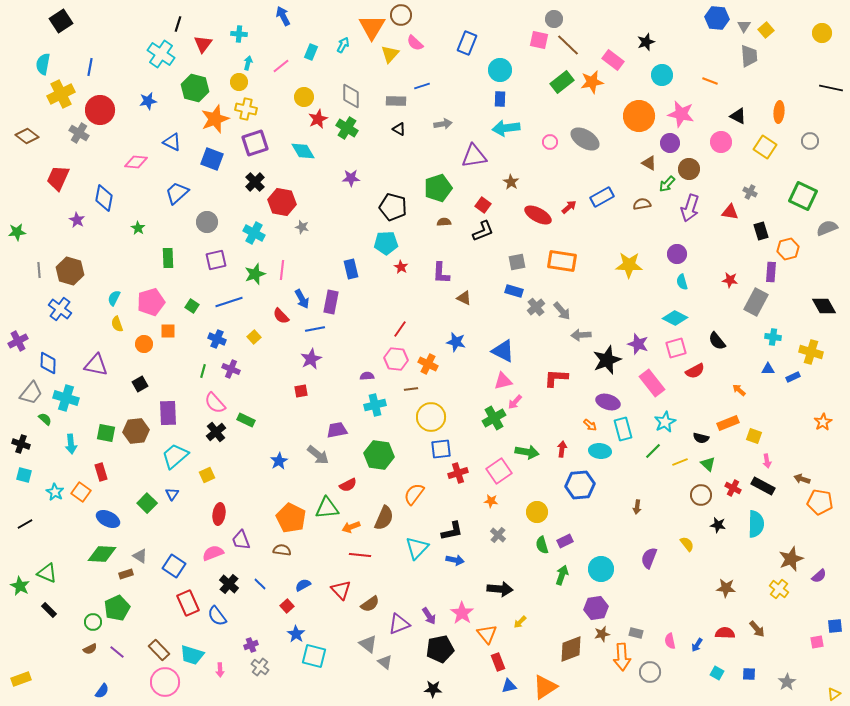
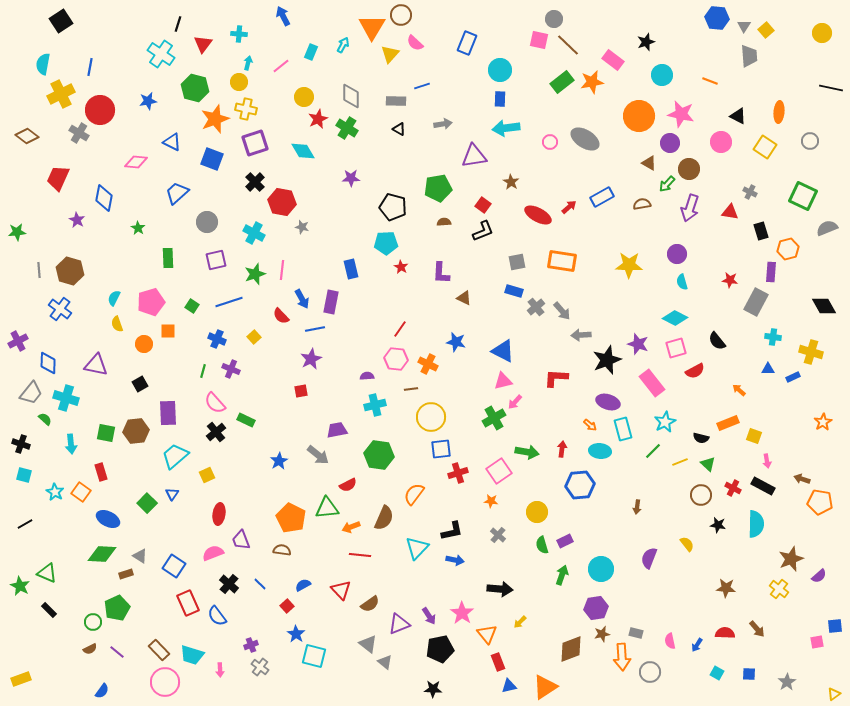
green pentagon at (438, 188): rotated 8 degrees clockwise
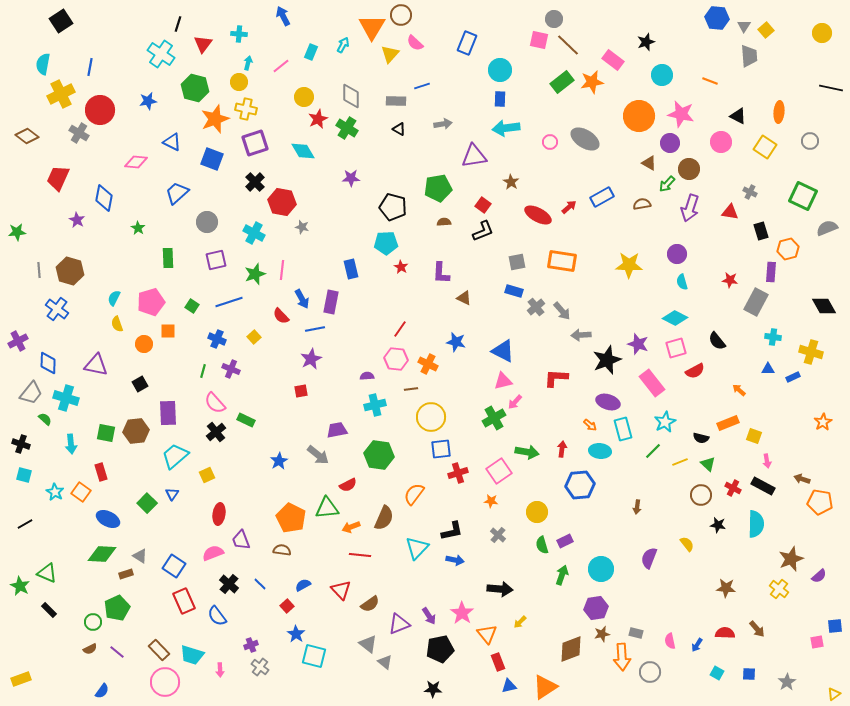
blue cross at (60, 309): moved 3 px left
red rectangle at (188, 603): moved 4 px left, 2 px up
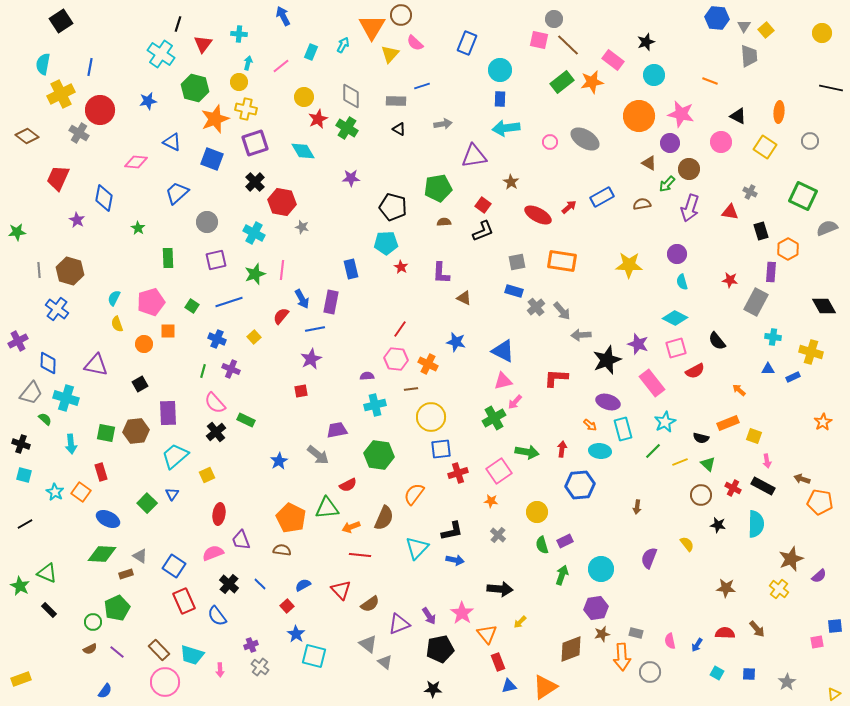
cyan circle at (662, 75): moved 8 px left
orange hexagon at (788, 249): rotated 15 degrees counterclockwise
red semicircle at (281, 316): rotated 84 degrees clockwise
blue semicircle at (102, 691): moved 3 px right
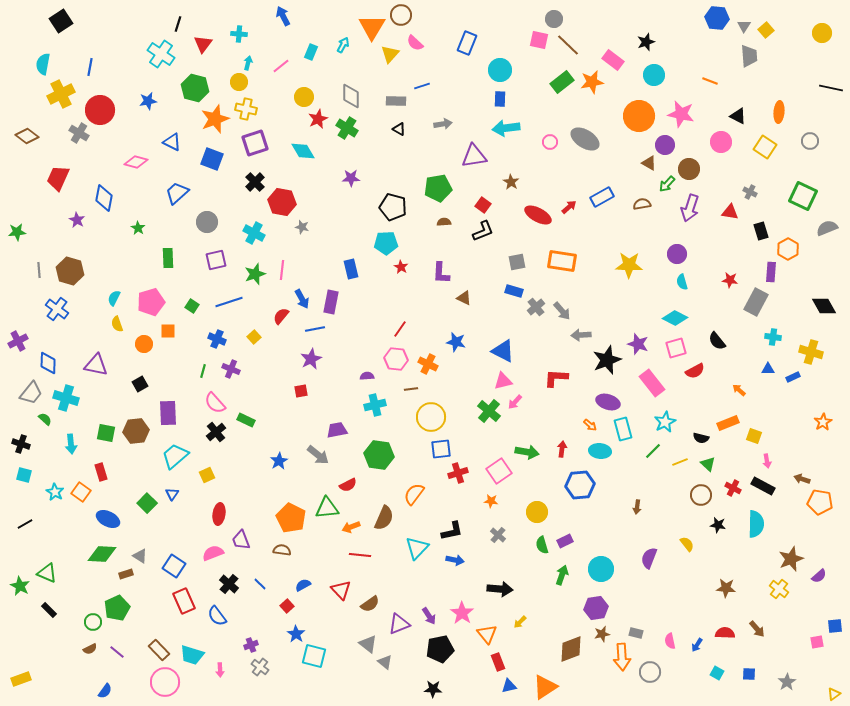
purple circle at (670, 143): moved 5 px left, 2 px down
pink diamond at (136, 162): rotated 10 degrees clockwise
green cross at (494, 418): moved 5 px left, 7 px up; rotated 20 degrees counterclockwise
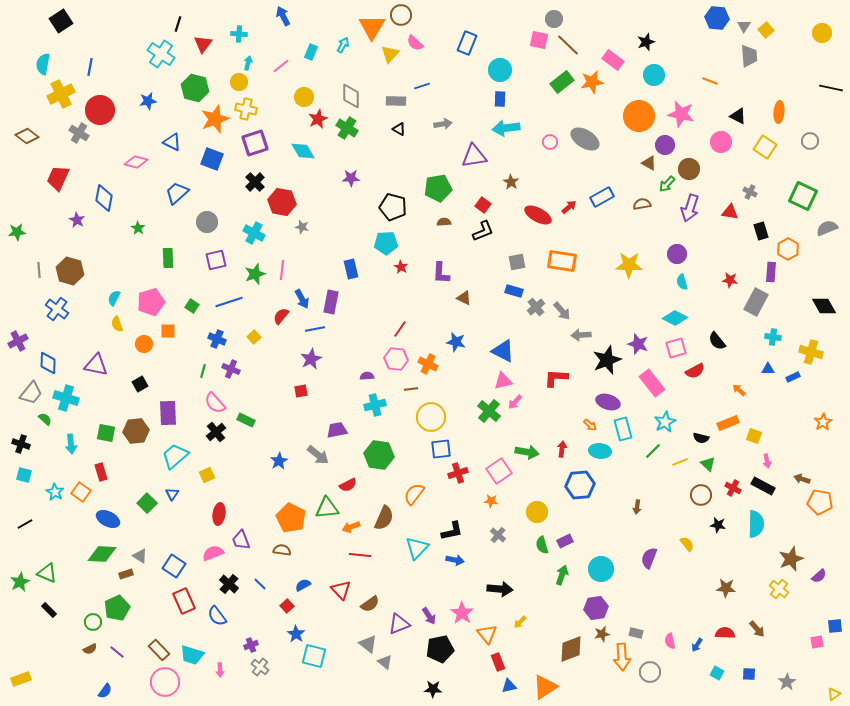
green star at (20, 586): moved 4 px up; rotated 18 degrees clockwise
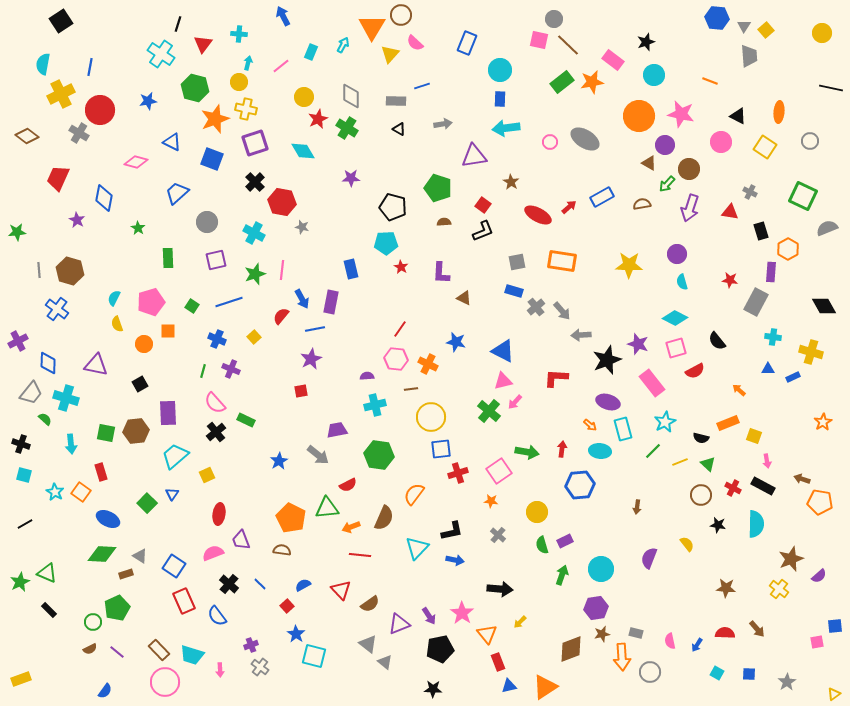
green pentagon at (438, 188): rotated 28 degrees clockwise
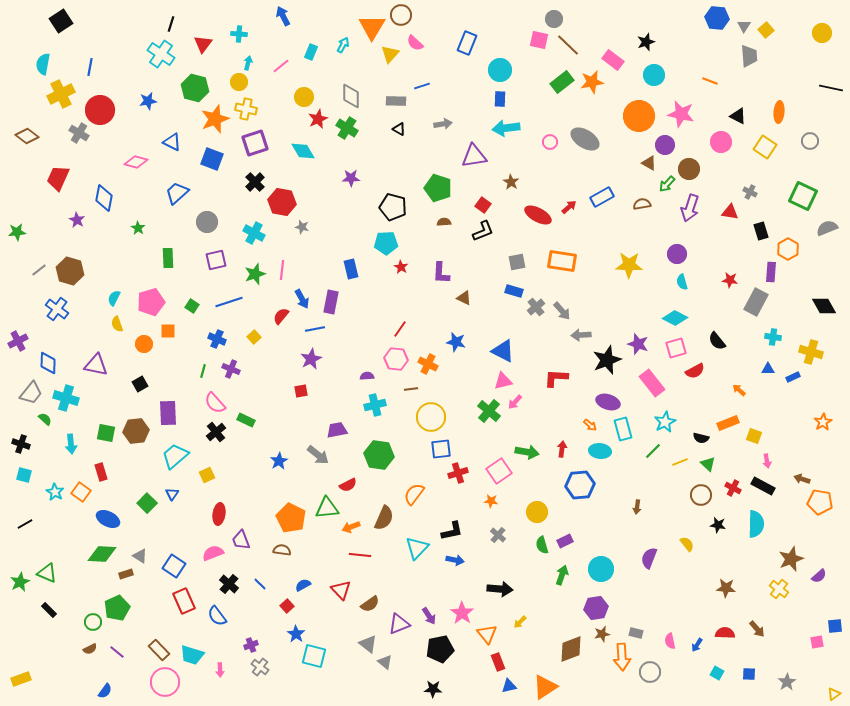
black line at (178, 24): moved 7 px left
gray line at (39, 270): rotated 56 degrees clockwise
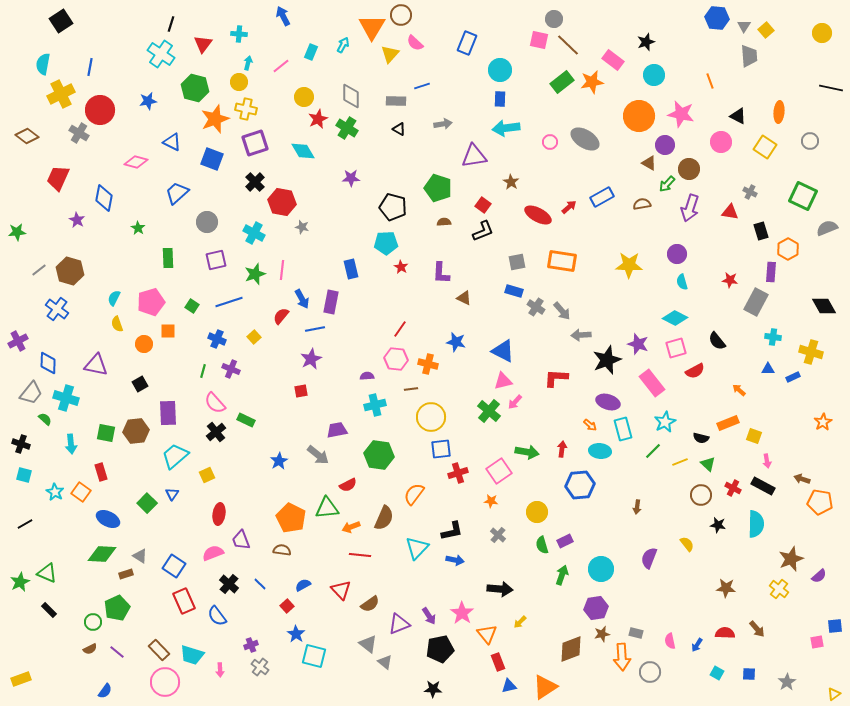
orange line at (710, 81): rotated 49 degrees clockwise
gray cross at (536, 307): rotated 18 degrees counterclockwise
orange cross at (428, 364): rotated 12 degrees counterclockwise
